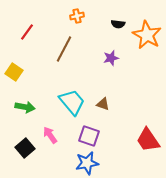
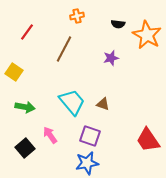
purple square: moved 1 px right
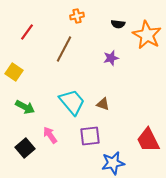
green arrow: rotated 18 degrees clockwise
purple square: rotated 25 degrees counterclockwise
red trapezoid: rotated 8 degrees clockwise
blue star: moved 26 px right
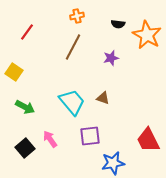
brown line: moved 9 px right, 2 px up
brown triangle: moved 6 px up
pink arrow: moved 4 px down
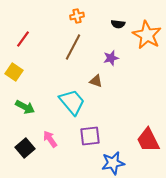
red line: moved 4 px left, 7 px down
brown triangle: moved 7 px left, 17 px up
